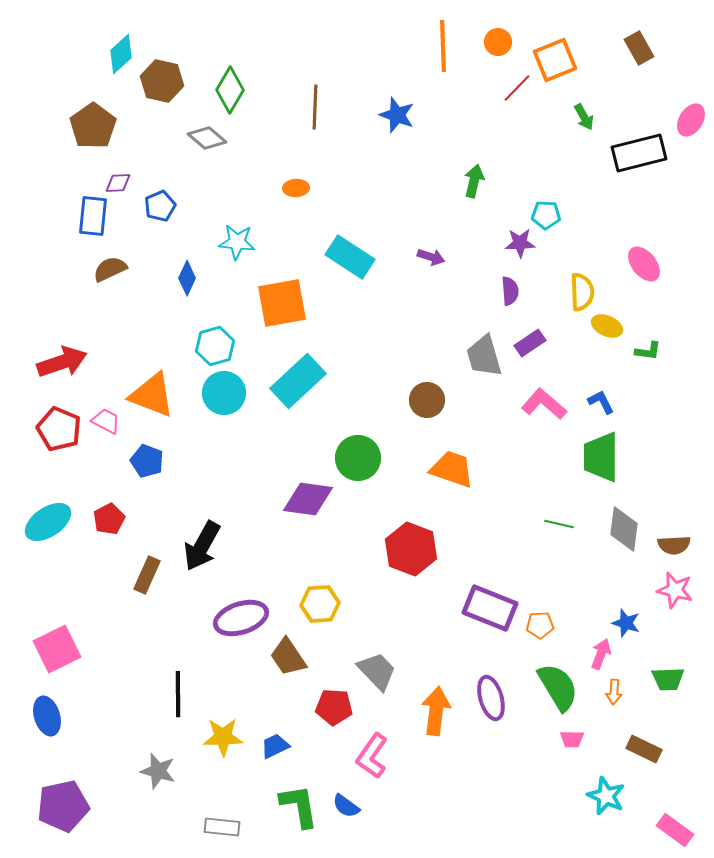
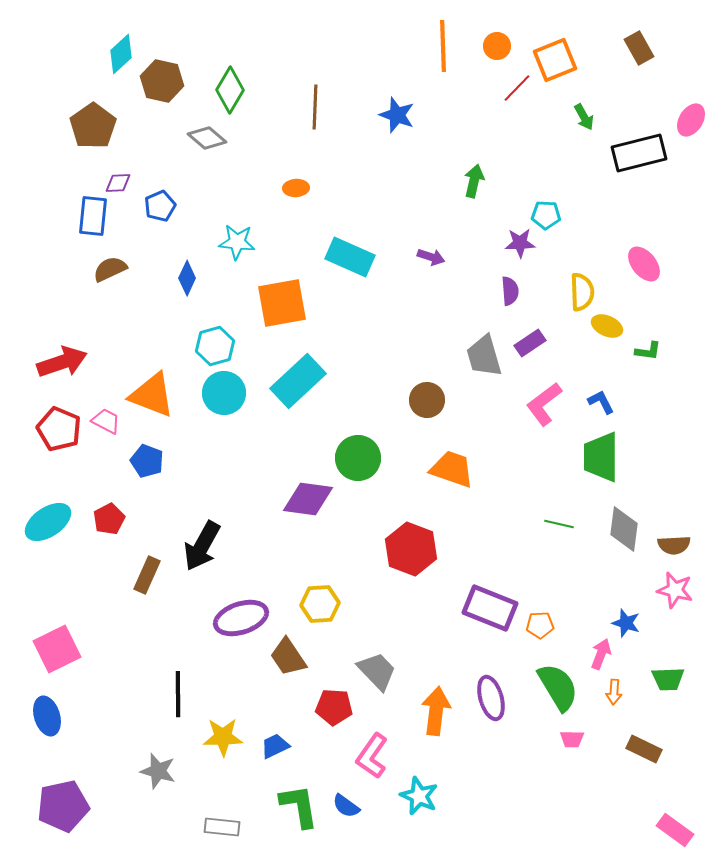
orange circle at (498, 42): moved 1 px left, 4 px down
cyan rectangle at (350, 257): rotated 9 degrees counterclockwise
pink L-shape at (544, 404): rotated 78 degrees counterclockwise
cyan star at (606, 796): moved 187 px left
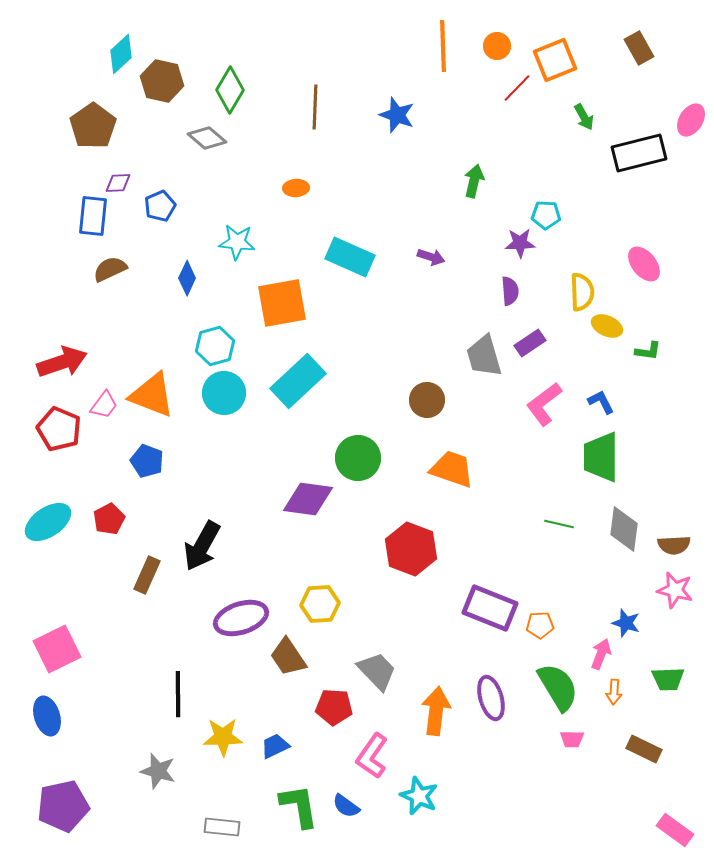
pink trapezoid at (106, 421): moved 2 px left, 16 px up; rotated 100 degrees clockwise
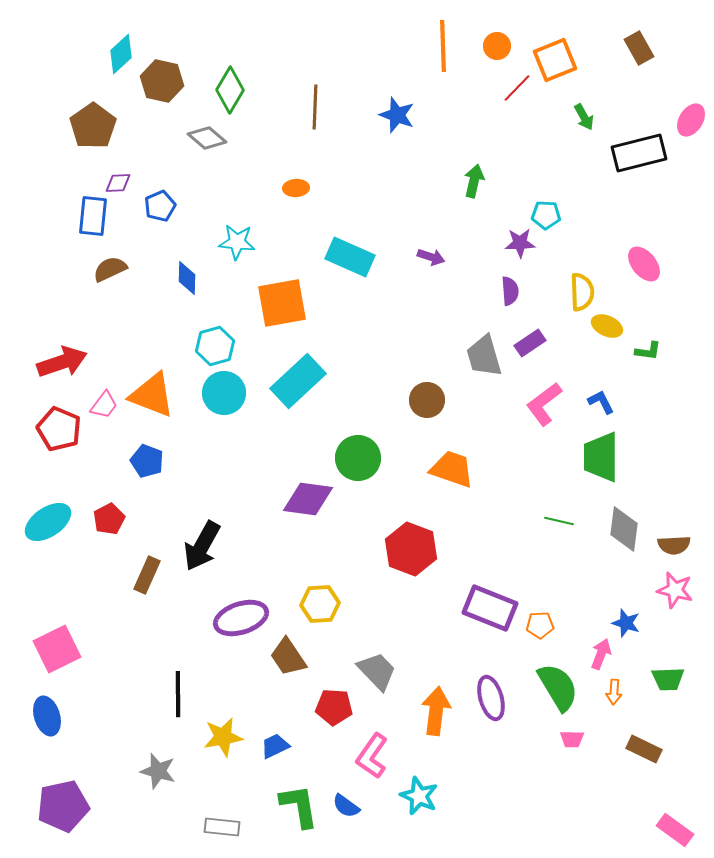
blue diamond at (187, 278): rotated 24 degrees counterclockwise
green line at (559, 524): moved 3 px up
yellow star at (223, 737): rotated 9 degrees counterclockwise
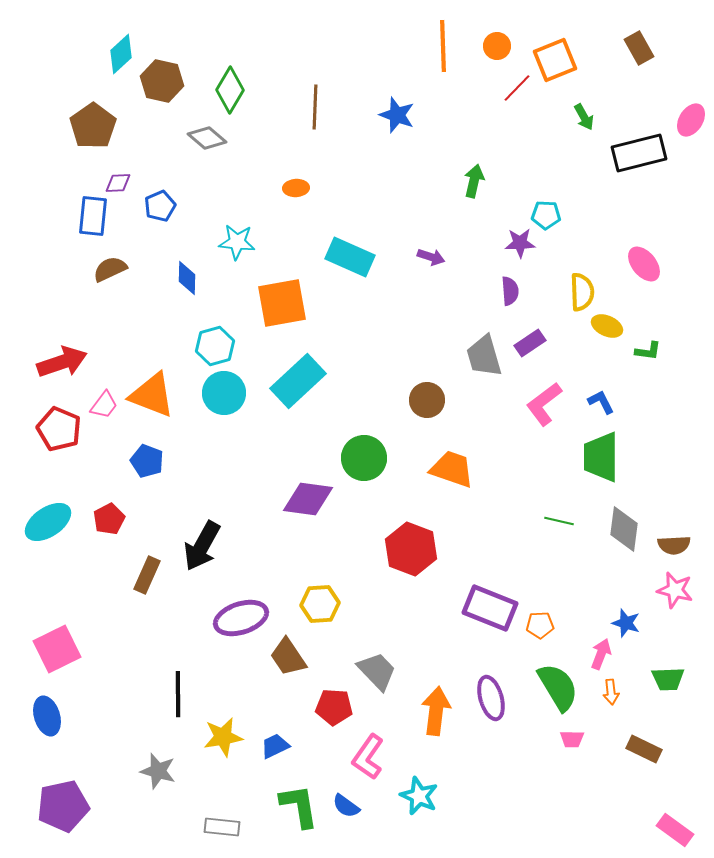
green circle at (358, 458): moved 6 px right
orange arrow at (614, 692): moved 3 px left; rotated 10 degrees counterclockwise
pink L-shape at (372, 756): moved 4 px left, 1 px down
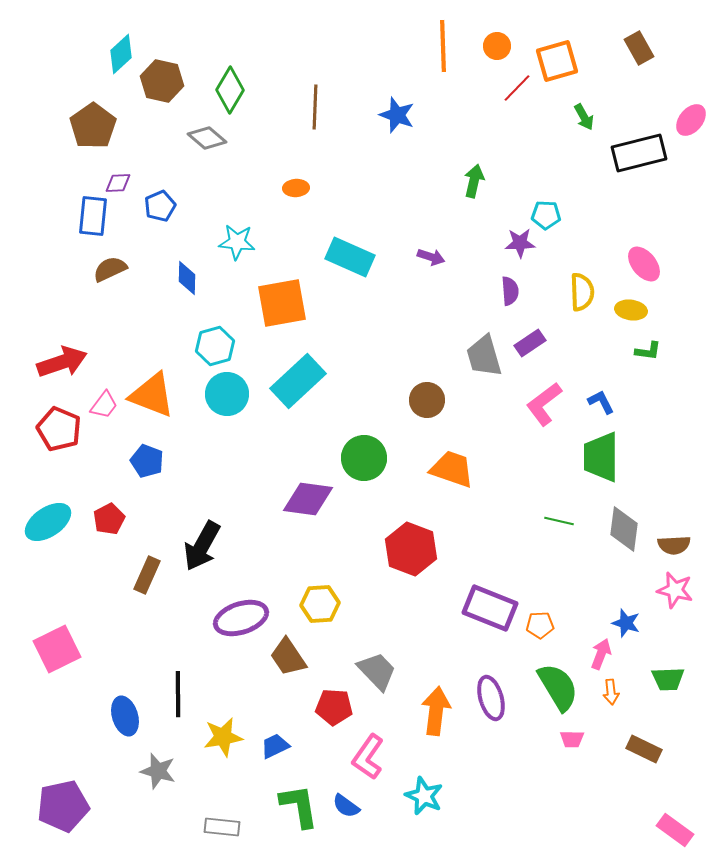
orange square at (555, 60): moved 2 px right, 1 px down; rotated 6 degrees clockwise
pink ellipse at (691, 120): rotated 8 degrees clockwise
yellow ellipse at (607, 326): moved 24 px right, 16 px up; rotated 16 degrees counterclockwise
cyan circle at (224, 393): moved 3 px right, 1 px down
blue ellipse at (47, 716): moved 78 px right
cyan star at (419, 796): moved 5 px right
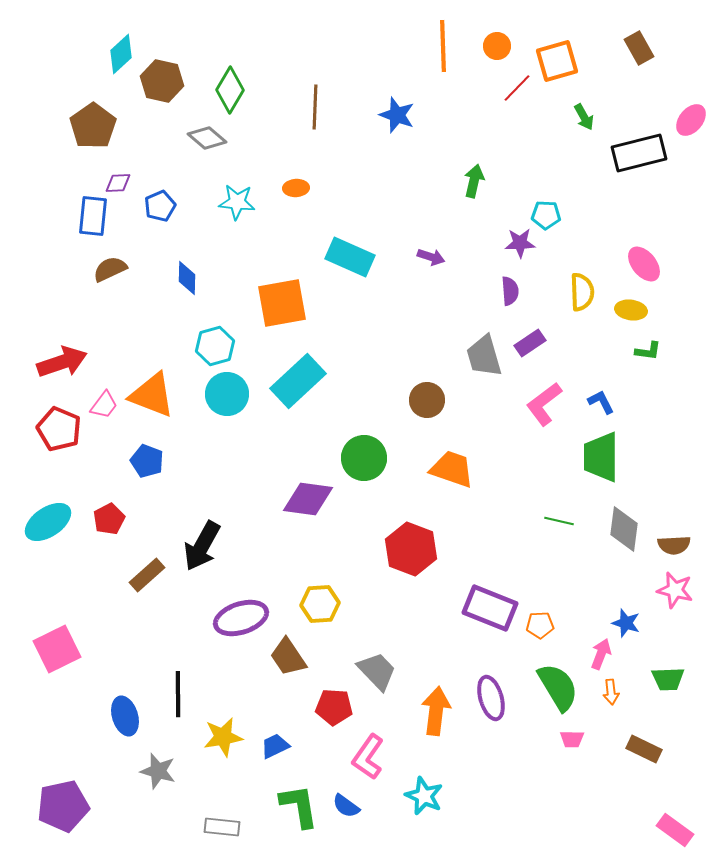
cyan star at (237, 242): moved 40 px up
brown rectangle at (147, 575): rotated 24 degrees clockwise
